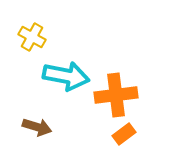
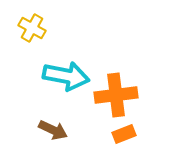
yellow cross: moved 9 px up
brown arrow: moved 16 px right, 3 px down; rotated 8 degrees clockwise
orange rectangle: rotated 15 degrees clockwise
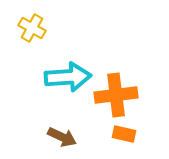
cyan arrow: moved 2 px right, 1 px down; rotated 15 degrees counterclockwise
brown arrow: moved 9 px right, 7 px down
orange rectangle: rotated 35 degrees clockwise
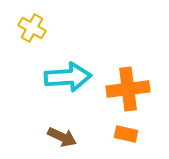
orange cross: moved 12 px right, 6 px up
orange rectangle: moved 2 px right
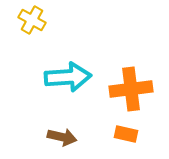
yellow cross: moved 8 px up
orange cross: moved 3 px right
brown arrow: rotated 12 degrees counterclockwise
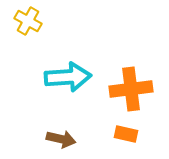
yellow cross: moved 4 px left, 1 px down
brown arrow: moved 1 px left, 2 px down
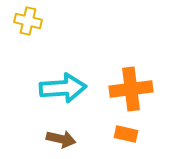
yellow cross: rotated 16 degrees counterclockwise
cyan arrow: moved 5 px left, 11 px down
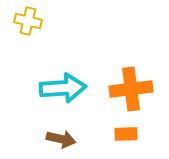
orange rectangle: rotated 15 degrees counterclockwise
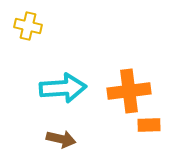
yellow cross: moved 5 px down
orange cross: moved 2 px left, 2 px down
orange rectangle: moved 23 px right, 9 px up
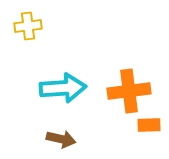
yellow cross: rotated 20 degrees counterclockwise
